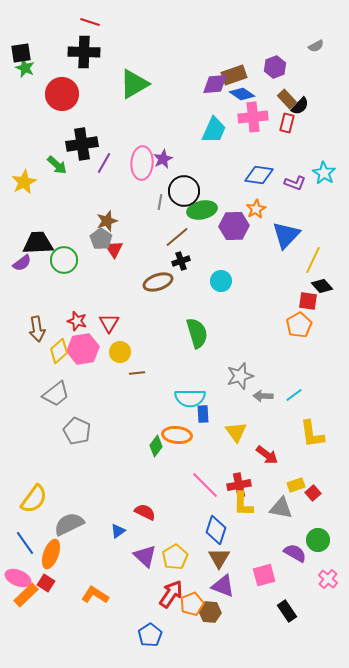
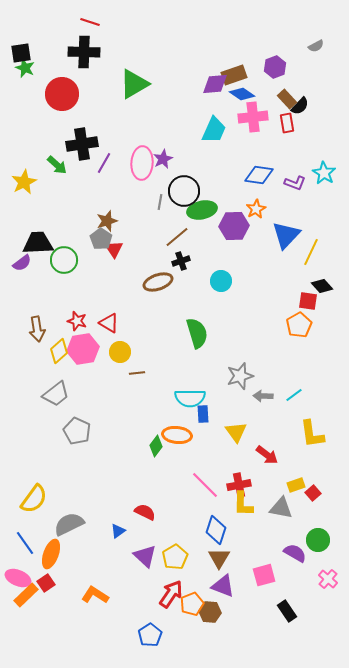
red rectangle at (287, 123): rotated 24 degrees counterclockwise
yellow line at (313, 260): moved 2 px left, 8 px up
red triangle at (109, 323): rotated 30 degrees counterclockwise
red square at (46, 583): rotated 24 degrees clockwise
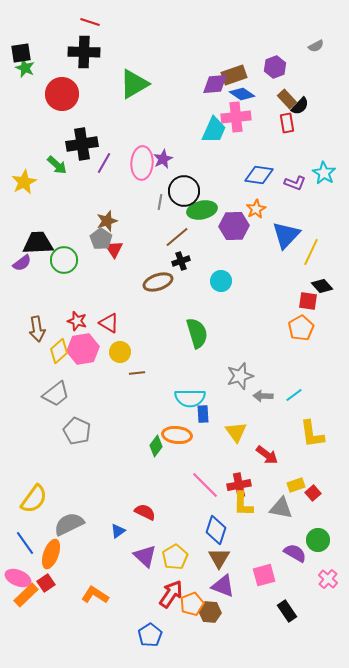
pink cross at (253, 117): moved 17 px left
orange pentagon at (299, 325): moved 2 px right, 3 px down
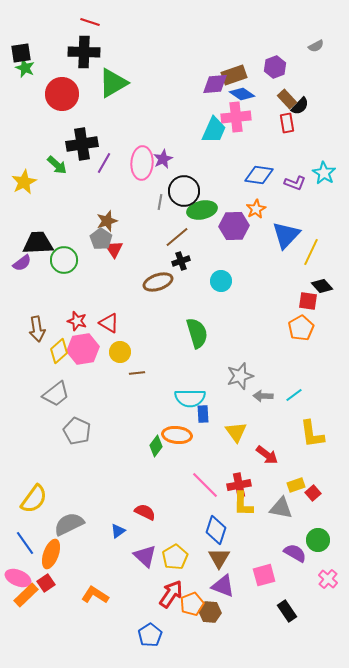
green triangle at (134, 84): moved 21 px left, 1 px up
